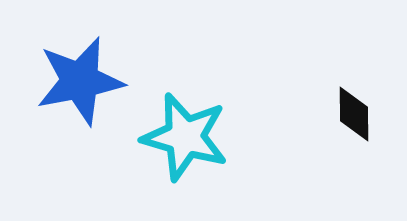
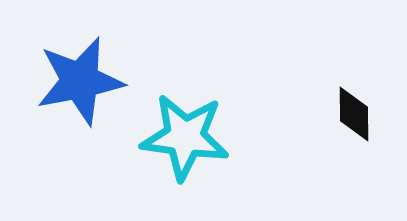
cyan star: rotated 8 degrees counterclockwise
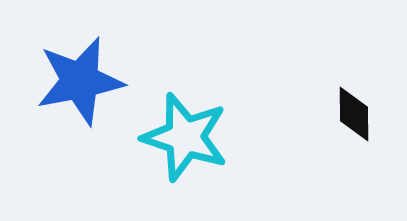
cyan star: rotated 10 degrees clockwise
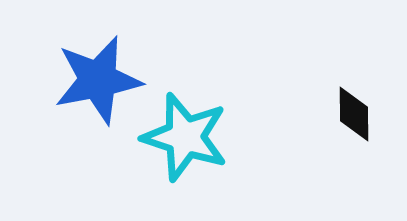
blue star: moved 18 px right, 1 px up
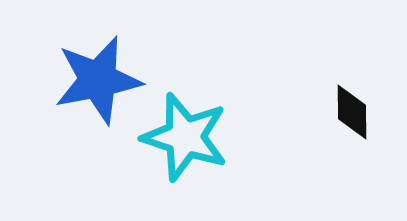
black diamond: moved 2 px left, 2 px up
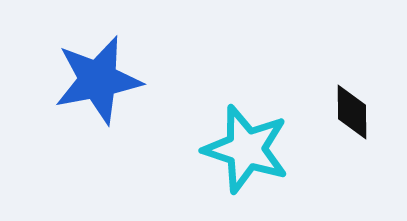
cyan star: moved 61 px right, 12 px down
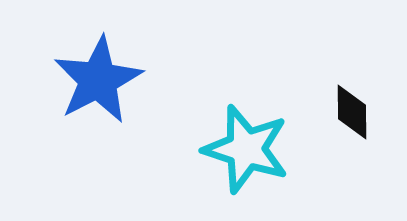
blue star: rotated 16 degrees counterclockwise
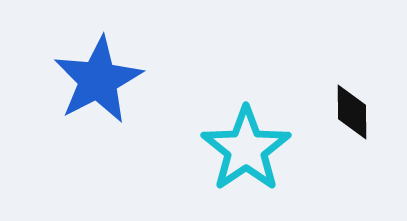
cyan star: rotated 20 degrees clockwise
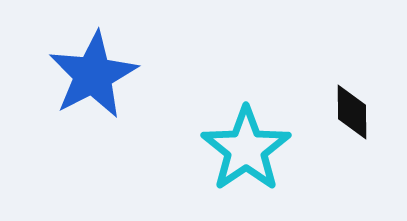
blue star: moved 5 px left, 5 px up
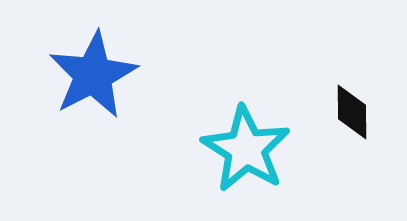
cyan star: rotated 6 degrees counterclockwise
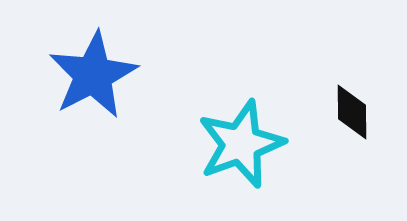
cyan star: moved 5 px left, 5 px up; rotated 20 degrees clockwise
